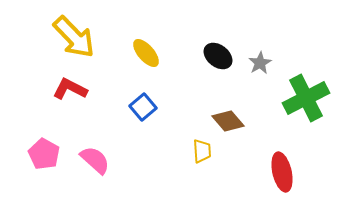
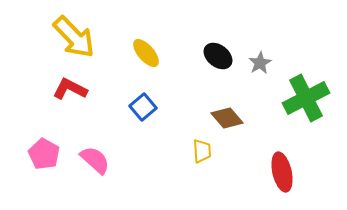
brown diamond: moved 1 px left, 3 px up
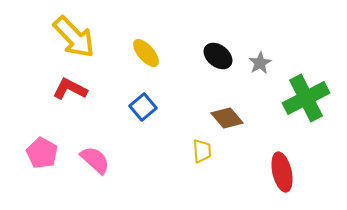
pink pentagon: moved 2 px left, 1 px up
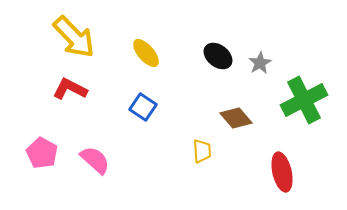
green cross: moved 2 px left, 2 px down
blue square: rotated 16 degrees counterclockwise
brown diamond: moved 9 px right
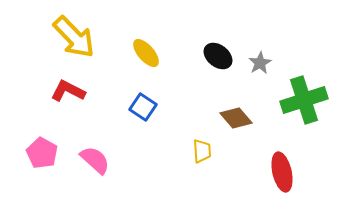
red L-shape: moved 2 px left, 2 px down
green cross: rotated 9 degrees clockwise
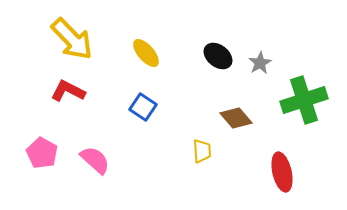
yellow arrow: moved 2 px left, 2 px down
